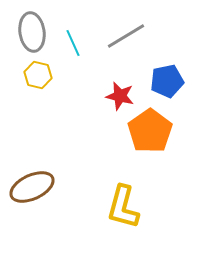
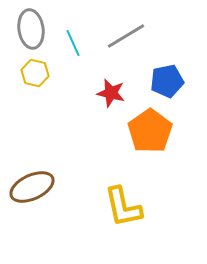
gray ellipse: moved 1 px left, 3 px up
yellow hexagon: moved 3 px left, 2 px up
red star: moved 9 px left, 3 px up
yellow L-shape: rotated 27 degrees counterclockwise
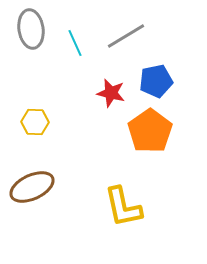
cyan line: moved 2 px right
yellow hexagon: moved 49 px down; rotated 12 degrees counterclockwise
blue pentagon: moved 11 px left
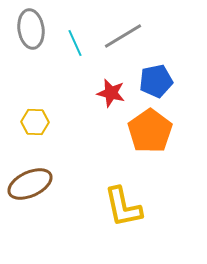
gray line: moved 3 px left
brown ellipse: moved 2 px left, 3 px up
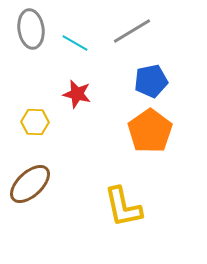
gray line: moved 9 px right, 5 px up
cyan line: rotated 36 degrees counterclockwise
blue pentagon: moved 5 px left
red star: moved 34 px left, 1 px down
brown ellipse: rotated 18 degrees counterclockwise
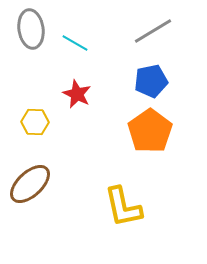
gray line: moved 21 px right
red star: rotated 12 degrees clockwise
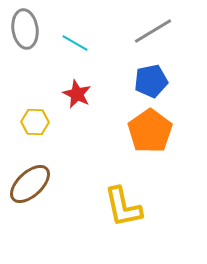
gray ellipse: moved 6 px left
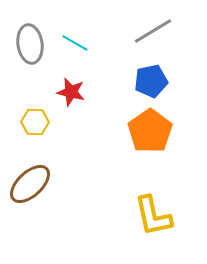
gray ellipse: moved 5 px right, 15 px down
red star: moved 6 px left, 2 px up; rotated 12 degrees counterclockwise
yellow L-shape: moved 30 px right, 9 px down
